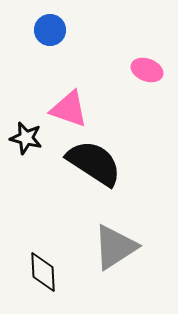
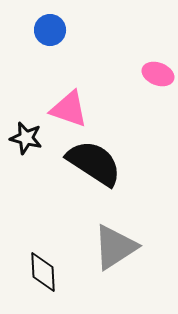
pink ellipse: moved 11 px right, 4 px down
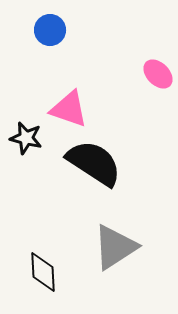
pink ellipse: rotated 24 degrees clockwise
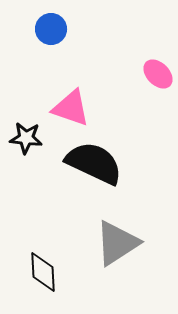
blue circle: moved 1 px right, 1 px up
pink triangle: moved 2 px right, 1 px up
black star: rotated 8 degrees counterclockwise
black semicircle: rotated 8 degrees counterclockwise
gray triangle: moved 2 px right, 4 px up
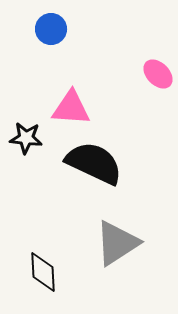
pink triangle: rotated 15 degrees counterclockwise
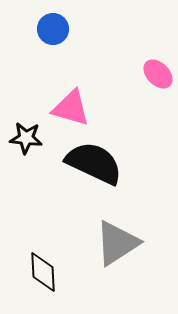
blue circle: moved 2 px right
pink triangle: rotated 12 degrees clockwise
